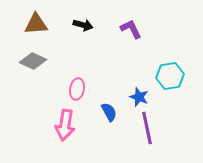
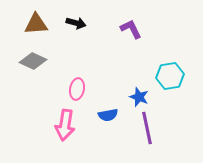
black arrow: moved 7 px left, 2 px up
blue semicircle: moved 1 px left, 3 px down; rotated 108 degrees clockwise
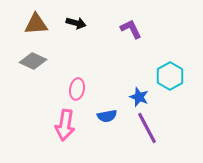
cyan hexagon: rotated 20 degrees counterclockwise
blue semicircle: moved 1 px left, 1 px down
purple line: rotated 16 degrees counterclockwise
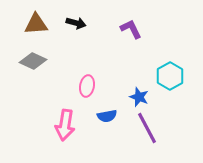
pink ellipse: moved 10 px right, 3 px up
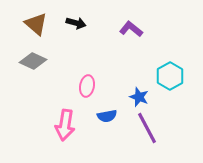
brown triangle: rotated 45 degrees clockwise
purple L-shape: rotated 25 degrees counterclockwise
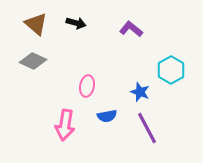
cyan hexagon: moved 1 px right, 6 px up
blue star: moved 1 px right, 5 px up
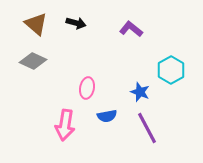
pink ellipse: moved 2 px down
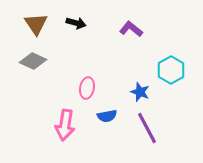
brown triangle: rotated 15 degrees clockwise
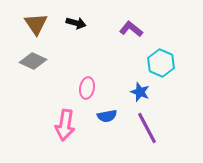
cyan hexagon: moved 10 px left, 7 px up; rotated 8 degrees counterclockwise
